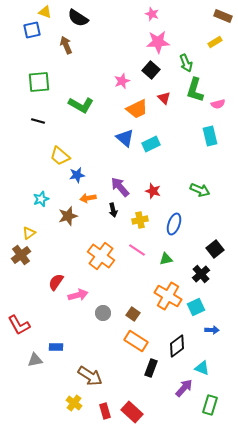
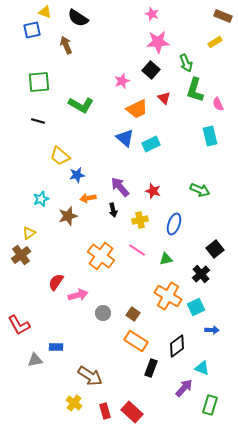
pink semicircle at (218, 104): rotated 80 degrees clockwise
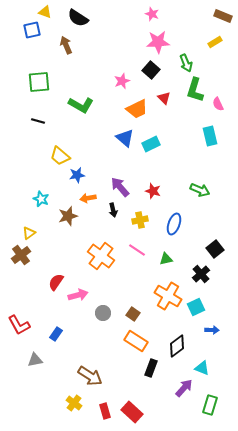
cyan star at (41, 199): rotated 28 degrees counterclockwise
blue rectangle at (56, 347): moved 13 px up; rotated 56 degrees counterclockwise
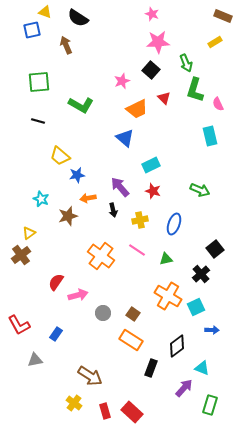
cyan rectangle at (151, 144): moved 21 px down
orange rectangle at (136, 341): moved 5 px left, 1 px up
